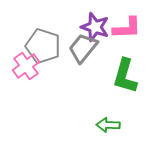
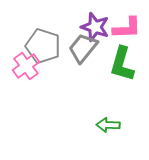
green L-shape: moved 3 px left, 12 px up
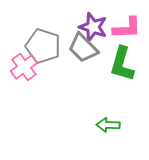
purple star: moved 2 px left
gray trapezoid: rotated 84 degrees counterclockwise
pink cross: moved 2 px left, 1 px down
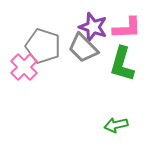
pink cross: rotated 8 degrees counterclockwise
green arrow: moved 8 px right; rotated 15 degrees counterclockwise
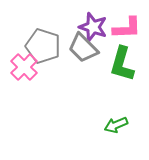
green arrow: rotated 10 degrees counterclockwise
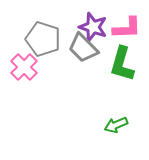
gray pentagon: moved 7 px up
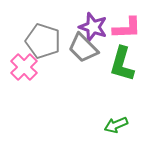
gray pentagon: moved 2 px down
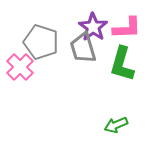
purple star: rotated 16 degrees clockwise
gray pentagon: moved 2 px left, 1 px down
gray trapezoid: rotated 28 degrees clockwise
pink cross: moved 4 px left
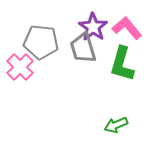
pink L-shape: rotated 128 degrees counterclockwise
gray pentagon: rotated 12 degrees counterclockwise
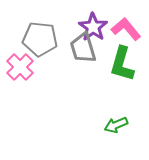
pink L-shape: moved 1 px left, 1 px down
gray pentagon: moved 1 px left, 3 px up
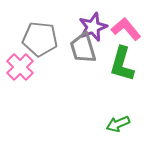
purple star: rotated 16 degrees clockwise
green arrow: moved 2 px right, 1 px up
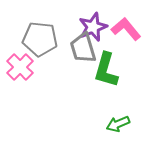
green L-shape: moved 16 px left, 6 px down
